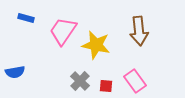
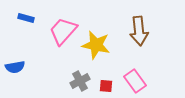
pink trapezoid: rotated 8 degrees clockwise
blue semicircle: moved 5 px up
gray cross: rotated 18 degrees clockwise
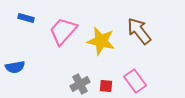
brown arrow: rotated 148 degrees clockwise
yellow star: moved 5 px right, 4 px up
gray cross: moved 3 px down
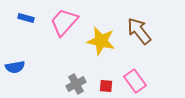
pink trapezoid: moved 1 px right, 9 px up
gray cross: moved 4 px left
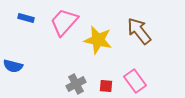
yellow star: moved 3 px left, 1 px up
blue semicircle: moved 2 px left, 1 px up; rotated 24 degrees clockwise
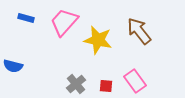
gray cross: rotated 12 degrees counterclockwise
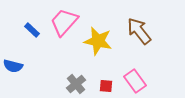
blue rectangle: moved 6 px right, 12 px down; rotated 28 degrees clockwise
yellow star: moved 1 px down
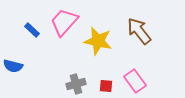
gray cross: rotated 24 degrees clockwise
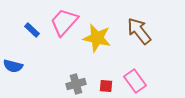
yellow star: moved 1 px left, 3 px up
